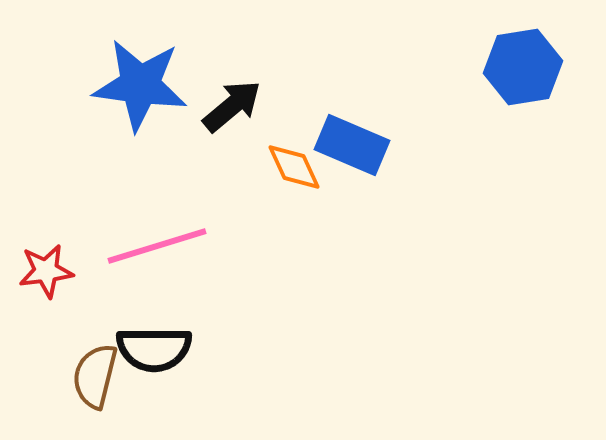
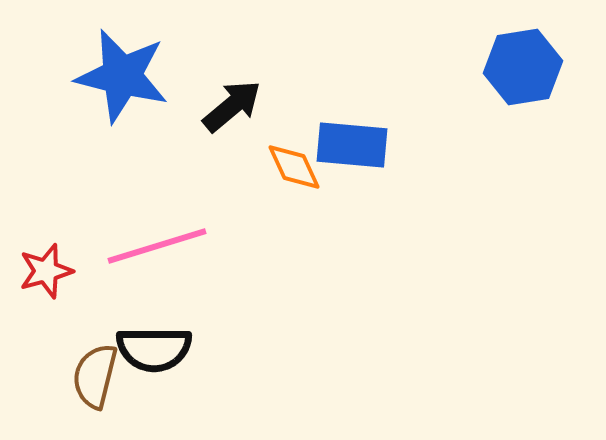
blue star: moved 18 px left, 9 px up; rotated 6 degrees clockwise
blue rectangle: rotated 18 degrees counterclockwise
red star: rotated 8 degrees counterclockwise
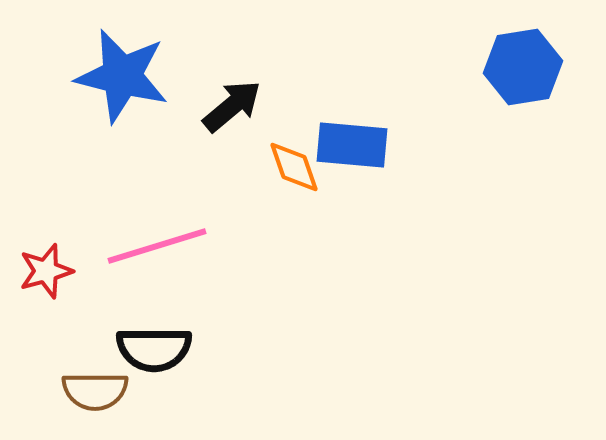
orange diamond: rotated 6 degrees clockwise
brown semicircle: moved 15 px down; rotated 104 degrees counterclockwise
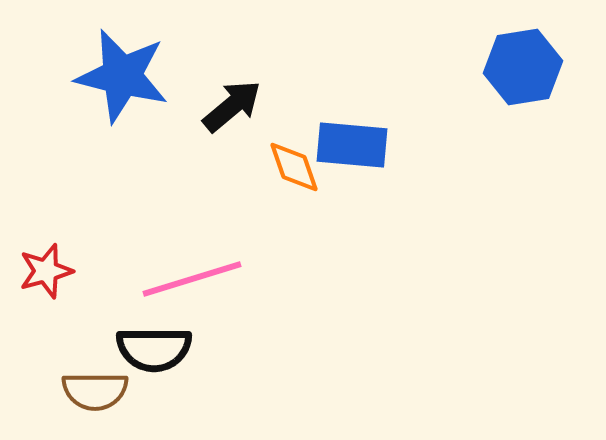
pink line: moved 35 px right, 33 px down
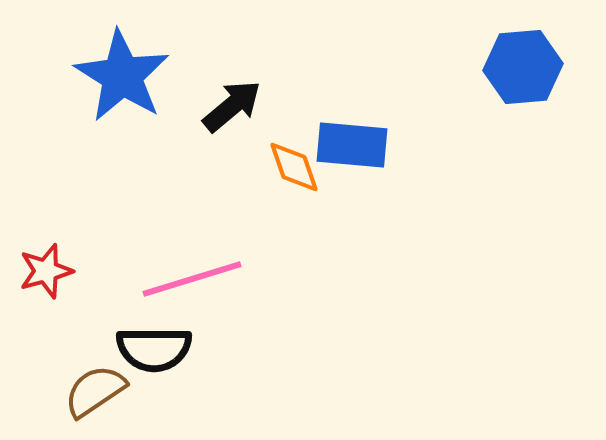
blue hexagon: rotated 4 degrees clockwise
blue star: rotated 18 degrees clockwise
brown semicircle: rotated 146 degrees clockwise
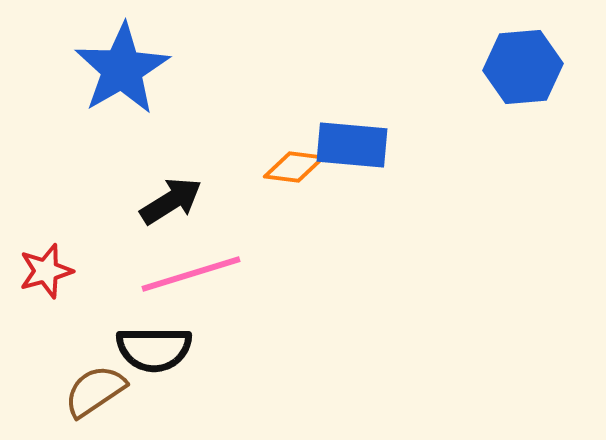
blue star: moved 7 px up; rotated 10 degrees clockwise
black arrow: moved 61 px left, 95 px down; rotated 8 degrees clockwise
orange diamond: rotated 64 degrees counterclockwise
pink line: moved 1 px left, 5 px up
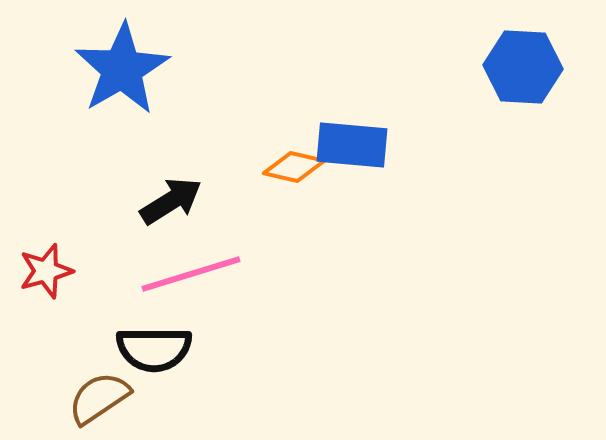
blue hexagon: rotated 8 degrees clockwise
orange diamond: rotated 6 degrees clockwise
brown semicircle: moved 4 px right, 7 px down
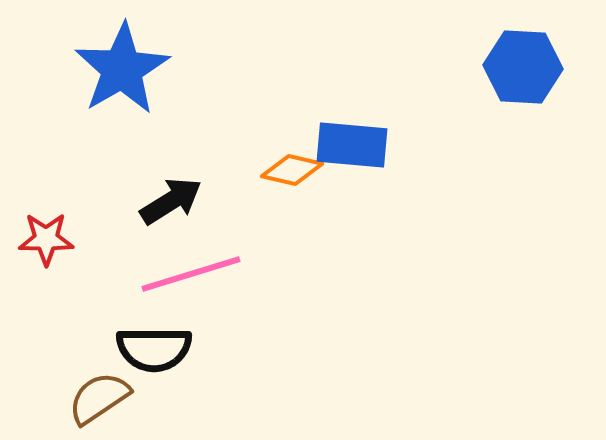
orange diamond: moved 2 px left, 3 px down
red star: moved 32 px up; rotated 16 degrees clockwise
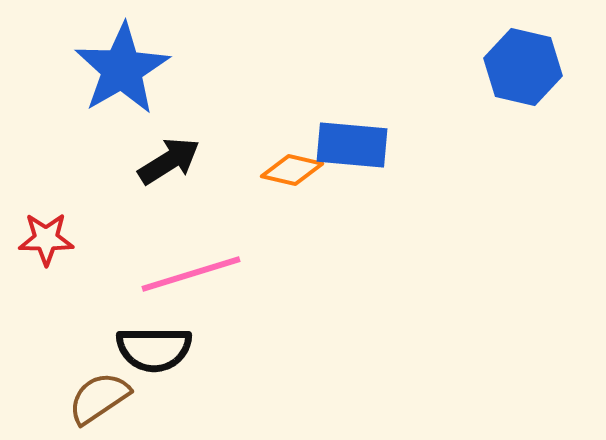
blue hexagon: rotated 10 degrees clockwise
black arrow: moved 2 px left, 40 px up
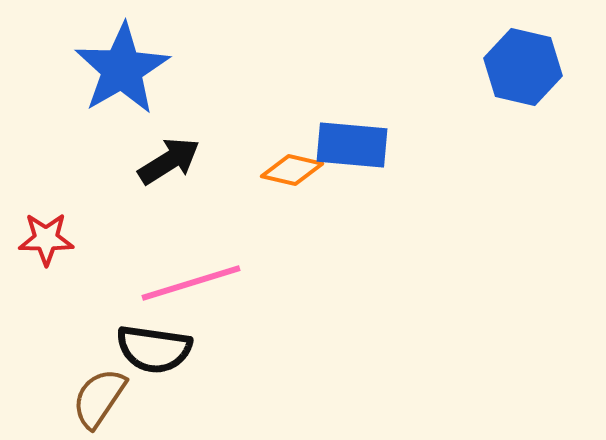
pink line: moved 9 px down
black semicircle: rotated 8 degrees clockwise
brown semicircle: rotated 22 degrees counterclockwise
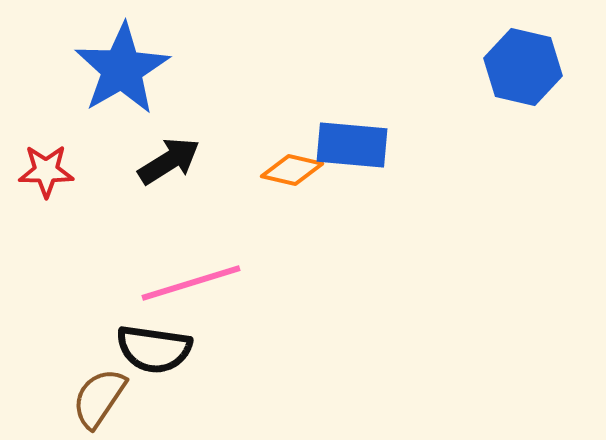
red star: moved 68 px up
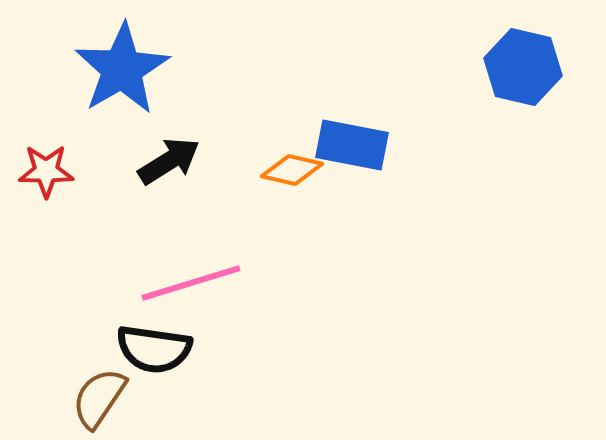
blue rectangle: rotated 6 degrees clockwise
